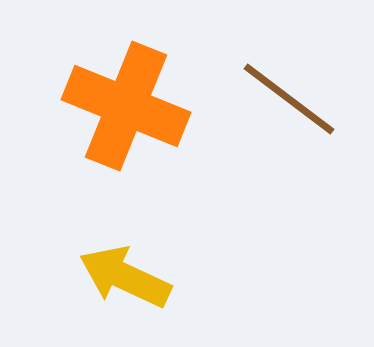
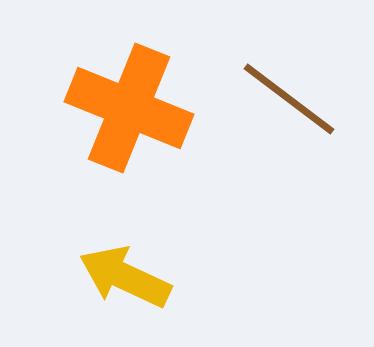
orange cross: moved 3 px right, 2 px down
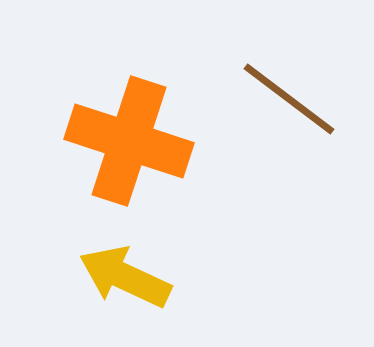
orange cross: moved 33 px down; rotated 4 degrees counterclockwise
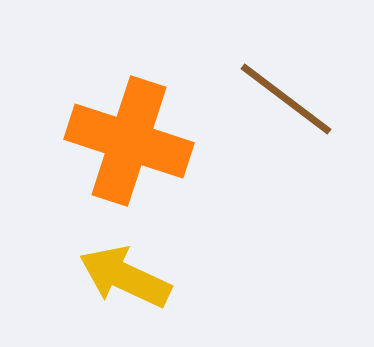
brown line: moved 3 px left
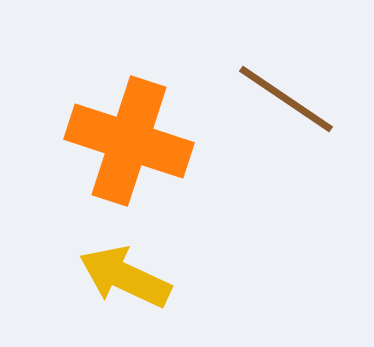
brown line: rotated 3 degrees counterclockwise
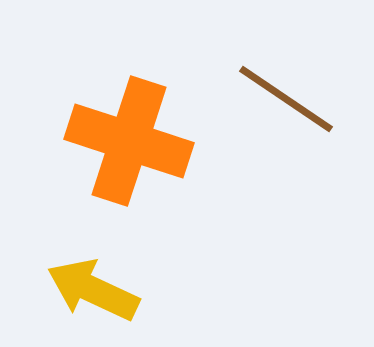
yellow arrow: moved 32 px left, 13 px down
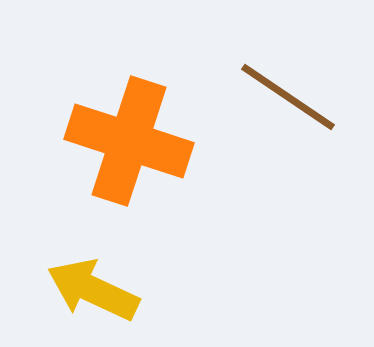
brown line: moved 2 px right, 2 px up
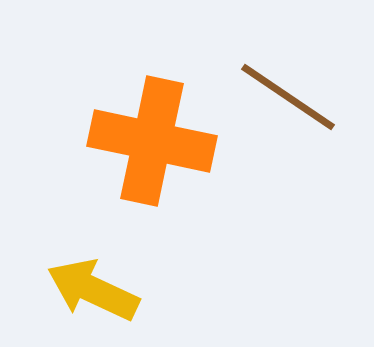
orange cross: moved 23 px right; rotated 6 degrees counterclockwise
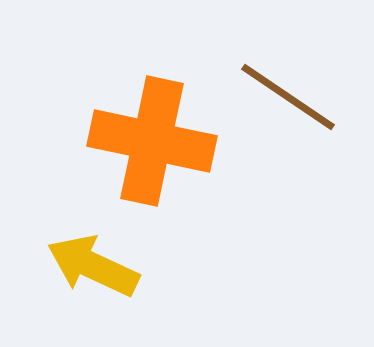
yellow arrow: moved 24 px up
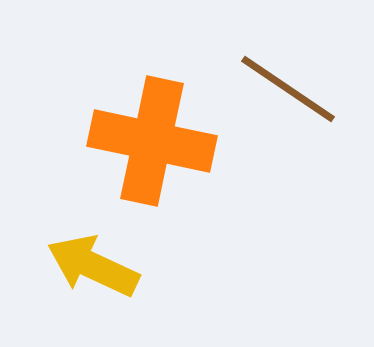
brown line: moved 8 px up
